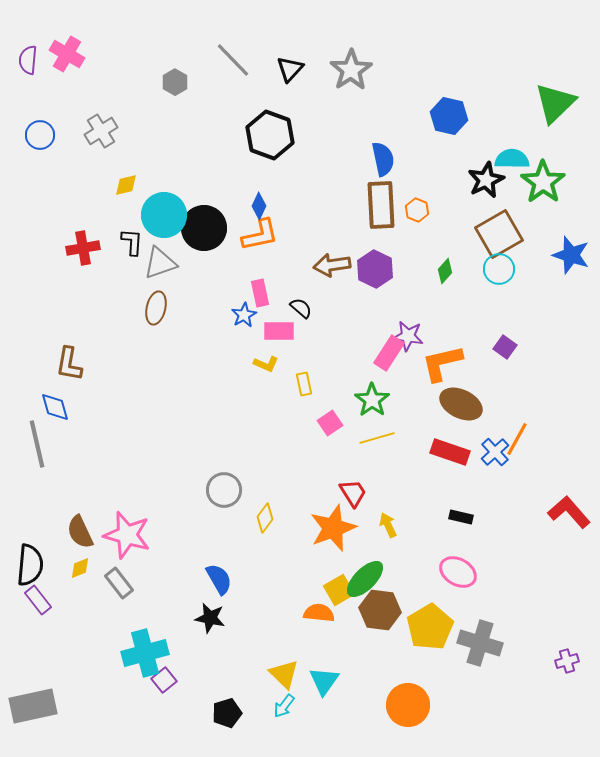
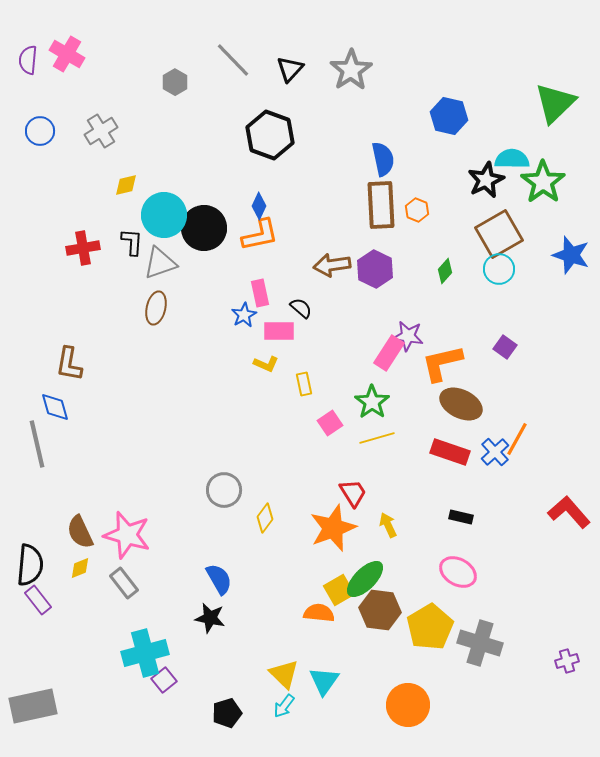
blue circle at (40, 135): moved 4 px up
green star at (372, 400): moved 2 px down
gray rectangle at (119, 583): moved 5 px right
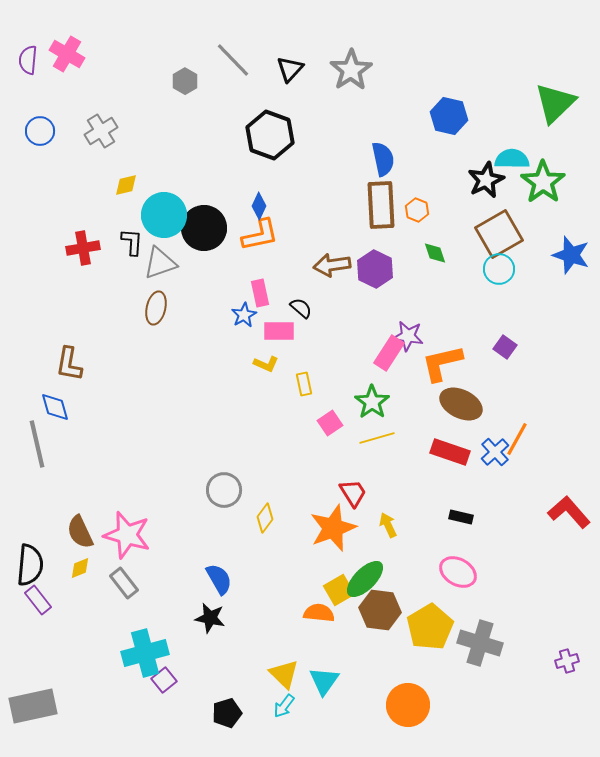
gray hexagon at (175, 82): moved 10 px right, 1 px up
green diamond at (445, 271): moved 10 px left, 18 px up; rotated 60 degrees counterclockwise
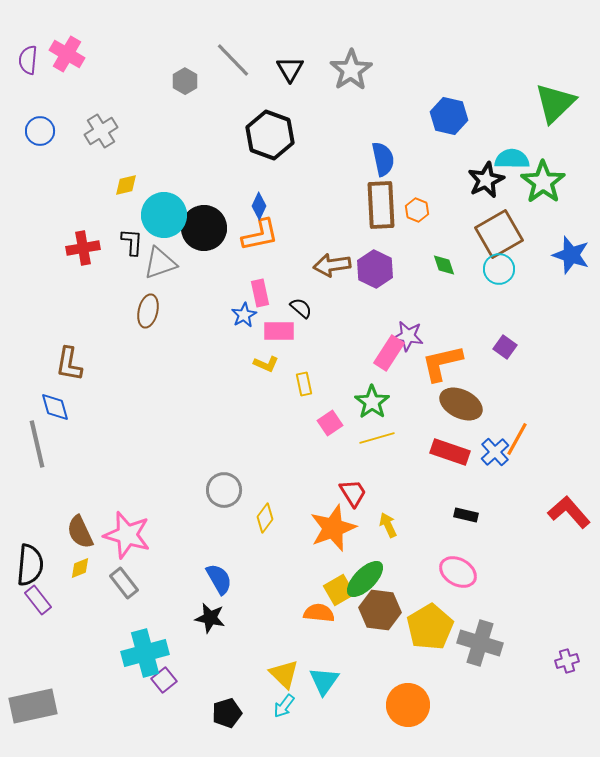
black triangle at (290, 69): rotated 12 degrees counterclockwise
green diamond at (435, 253): moved 9 px right, 12 px down
brown ellipse at (156, 308): moved 8 px left, 3 px down
black rectangle at (461, 517): moved 5 px right, 2 px up
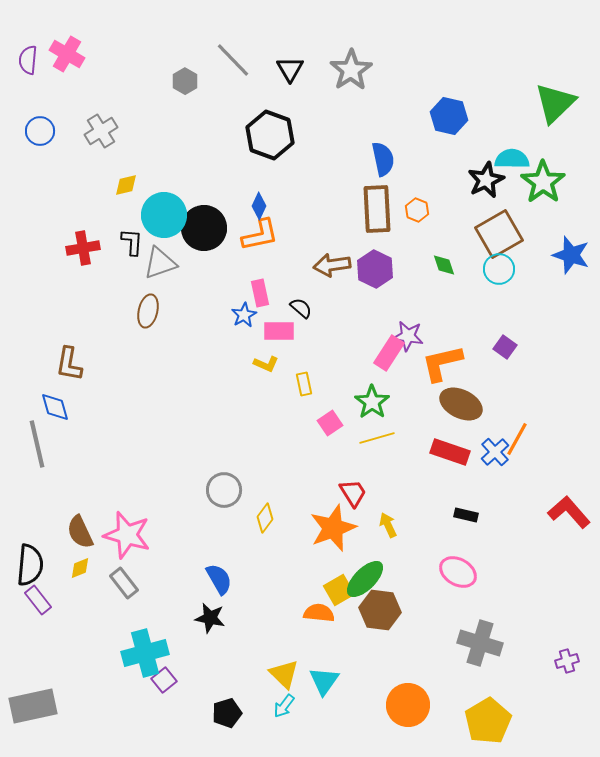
brown rectangle at (381, 205): moved 4 px left, 4 px down
yellow pentagon at (430, 627): moved 58 px right, 94 px down
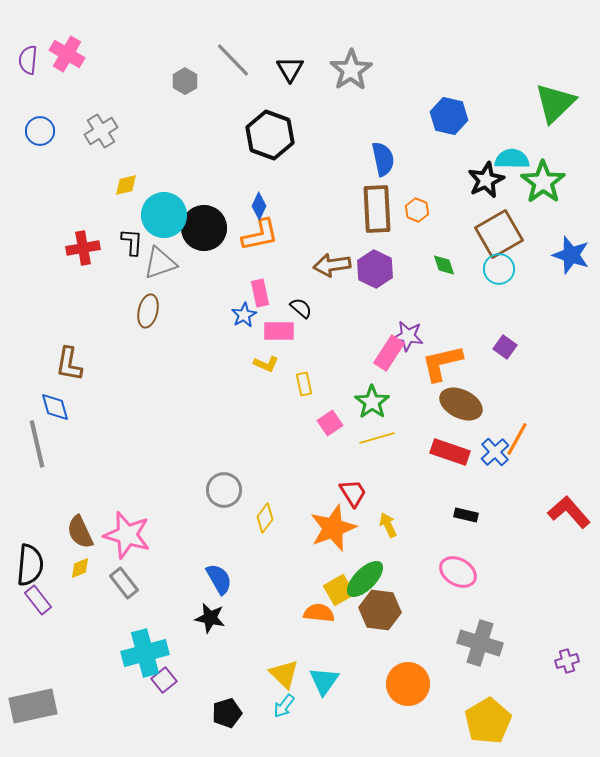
orange circle at (408, 705): moved 21 px up
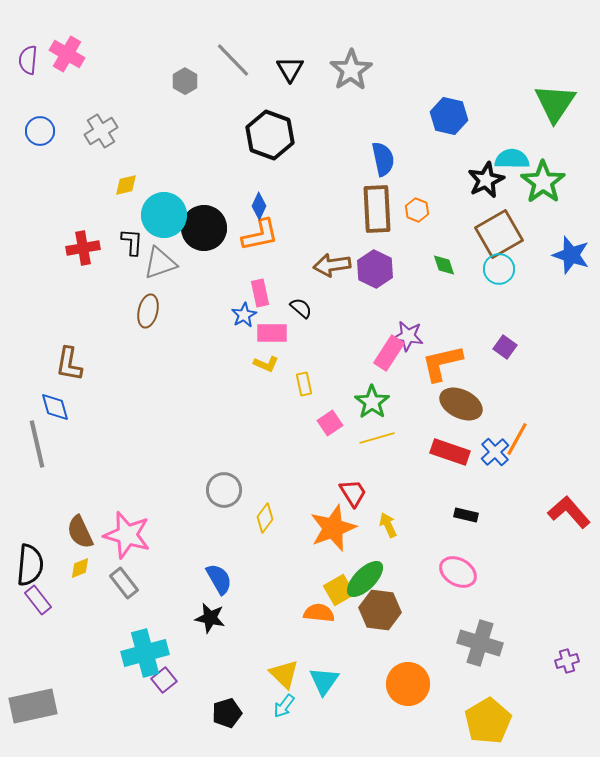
green triangle at (555, 103): rotated 12 degrees counterclockwise
pink rectangle at (279, 331): moved 7 px left, 2 px down
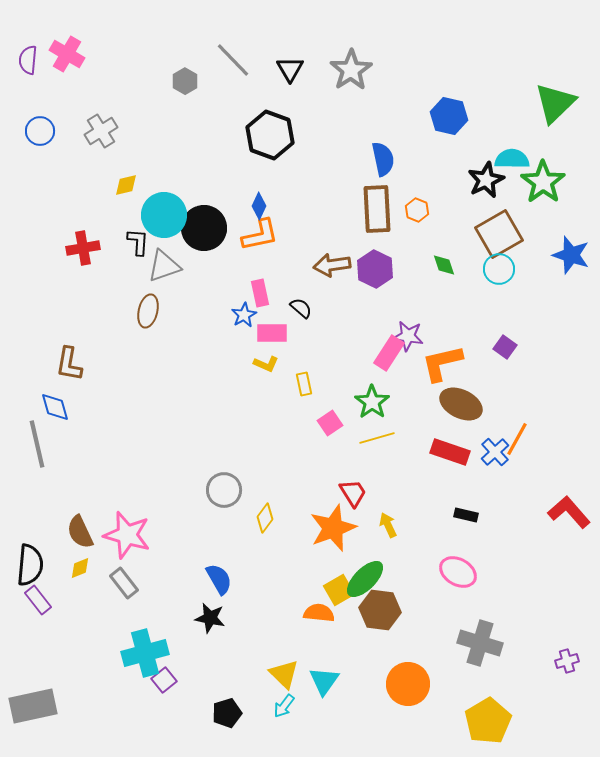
green triangle at (555, 103): rotated 12 degrees clockwise
black L-shape at (132, 242): moved 6 px right
gray triangle at (160, 263): moved 4 px right, 3 px down
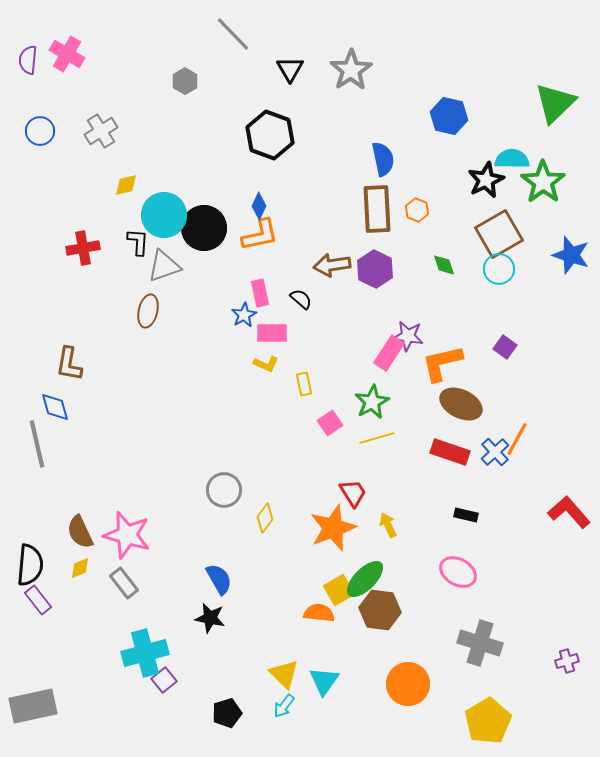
gray line at (233, 60): moved 26 px up
black semicircle at (301, 308): moved 9 px up
green star at (372, 402): rotated 8 degrees clockwise
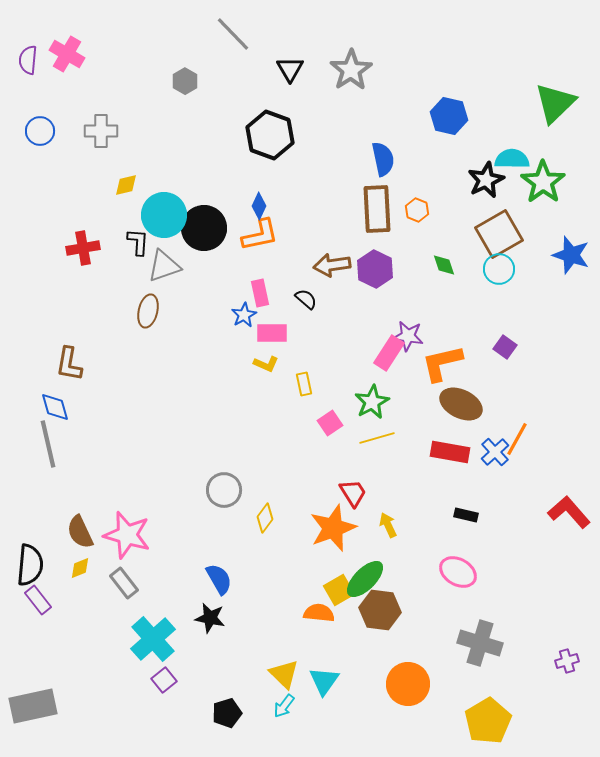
gray cross at (101, 131): rotated 32 degrees clockwise
black semicircle at (301, 299): moved 5 px right
gray line at (37, 444): moved 11 px right
red rectangle at (450, 452): rotated 9 degrees counterclockwise
cyan cross at (145, 653): moved 8 px right, 14 px up; rotated 27 degrees counterclockwise
